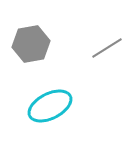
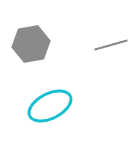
gray line: moved 4 px right, 3 px up; rotated 16 degrees clockwise
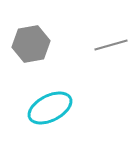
cyan ellipse: moved 2 px down
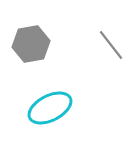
gray line: rotated 68 degrees clockwise
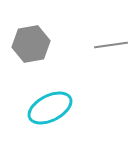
gray line: rotated 60 degrees counterclockwise
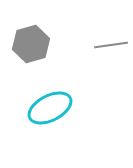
gray hexagon: rotated 6 degrees counterclockwise
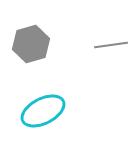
cyan ellipse: moved 7 px left, 3 px down
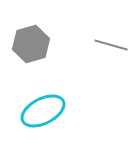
gray line: rotated 24 degrees clockwise
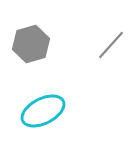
gray line: rotated 64 degrees counterclockwise
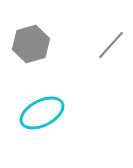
cyan ellipse: moved 1 px left, 2 px down
